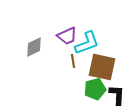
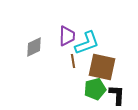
purple trapezoid: rotated 65 degrees counterclockwise
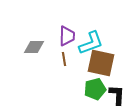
cyan L-shape: moved 4 px right
gray diamond: rotated 25 degrees clockwise
brown line: moved 9 px left, 2 px up
brown square: moved 1 px left, 4 px up
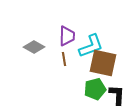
cyan L-shape: moved 3 px down
gray diamond: rotated 30 degrees clockwise
brown square: moved 2 px right
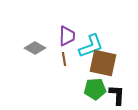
gray diamond: moved 1 px right, 1 px down
green pentagon: rotated 10 degrees clockwise
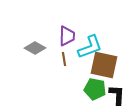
cyan L-shape: moved 1 px left, 1 px down
brown square: moved 1 px right, 2 px down
green pentagon: rotated 15 degrees clockwise
